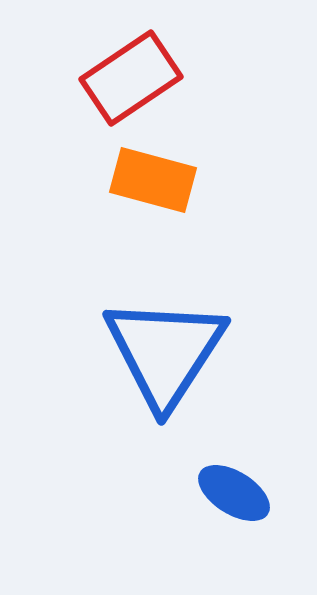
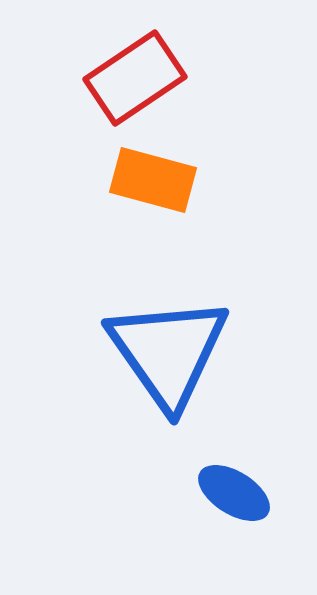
red rectangle: moved 4 px right
blue triangle: moved 3 px right; rotated 8 degrees counterclockwise
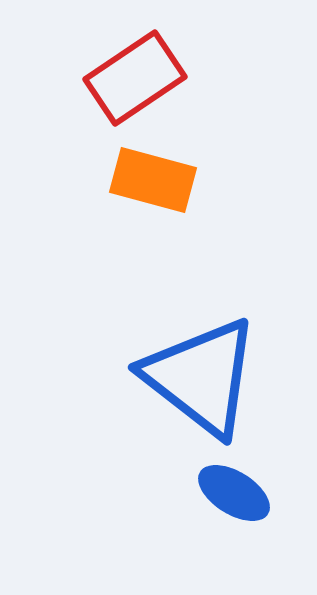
blue triangle: moved 33 px right, 25 px down; rotated 17 degrees counterclockwise
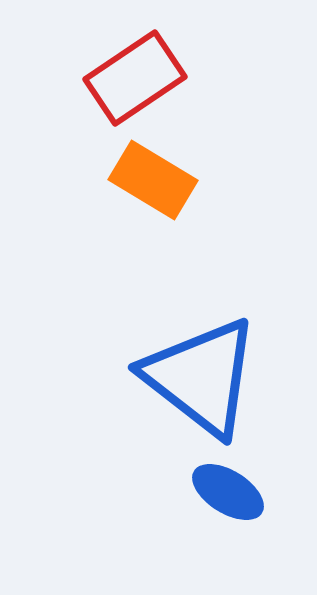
orange rectangle: rotated 16 degrees clockwise
blue ellipse: moved 6 px left, 1 px up
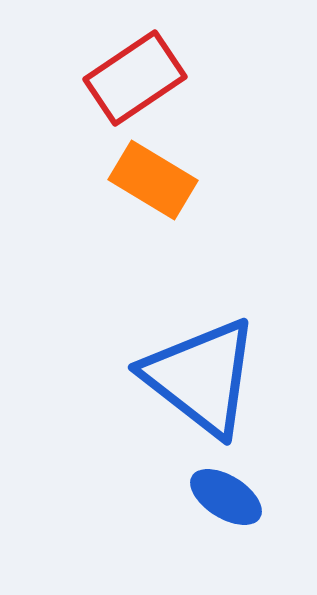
blue ellipse: moved 2 px left, 5 px down
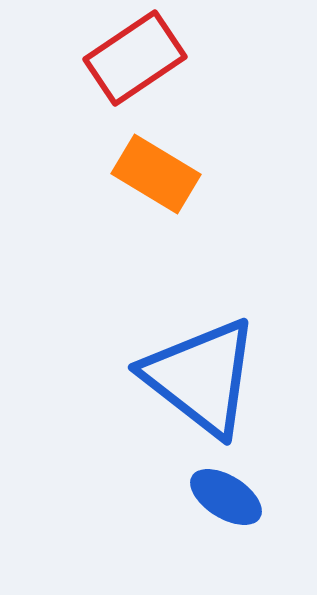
red rectangle: moved 20 px up
orange rectangle: moved 3 px right, 6 px up
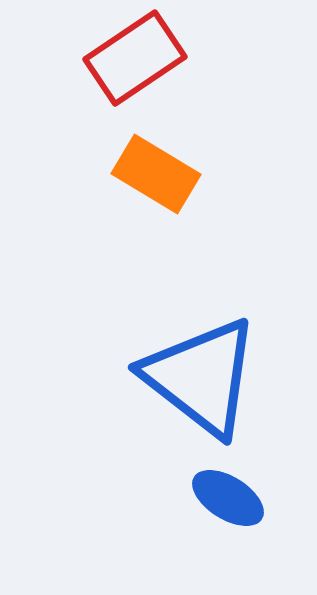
blue ellipse: moved 2 px right, 1 px down
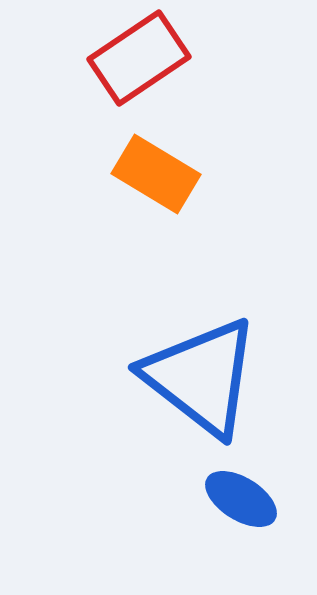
red rectangle: moved 4 px right
blue ellipse: moved 13 px right, 1 px down
